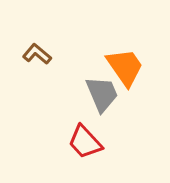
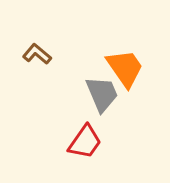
orange trapezoid: moved 1 px down
red trapezoid: rotated 102 degrees counterclockwise
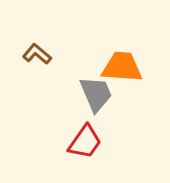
orange trapezoid: moved 3 px left, 1 px up; rotated 51 degrees counterclockwise
gray trapezoid: moved 6 px left
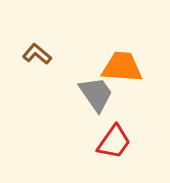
gray trapezoid: rotated 12 degrees counterclockwise
red trapezoid: moved 29 px right
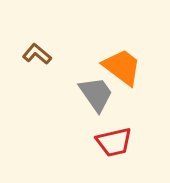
orange trapezoid: rotated 33 degrees clockwise
red trapezoid: rotated 42 degrees clockwise
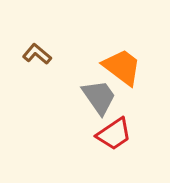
gray trapezoid: moved 3 px right, 3 px down
red trapezoid: moved 8 px up; rotated 21 degrees counterclockwise
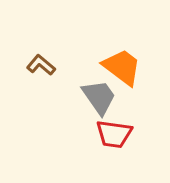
brown L-shape: moved 4 px right, 11 px down
red trapezoid: rotated 42 degrees clockwise
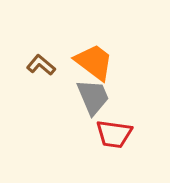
orange trapezoid: moved 28 px left, 5 px up
gray trapezoid: moved 6 px left; rotated 12 degrees clockwise
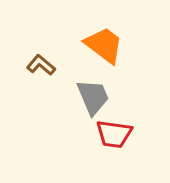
orange trapezoid: moved 10 px right, 17 px up
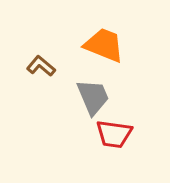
orange trapezoid: rotated 15 degrees counterclockwise
brown L-shape: moved 1 px down
